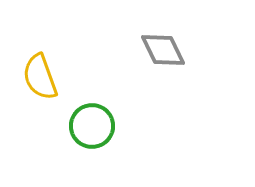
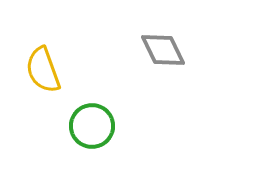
yellow semicircle: moved 3 px right, 7 px up
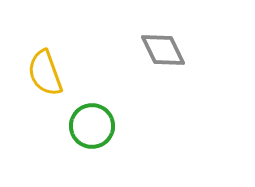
yellow semicircle: moved 2 px right, 3 px down
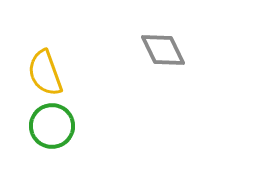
green circle: moved 40 px left
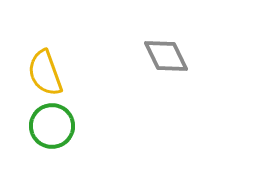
gray diamond: moved 3 px right, 6 px down
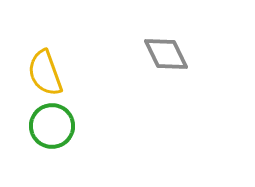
gray diamond: moved 2 px up
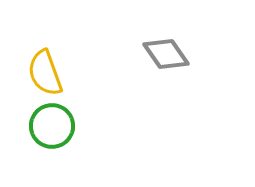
gray diamond: rotated 9 degrees counterclockwise
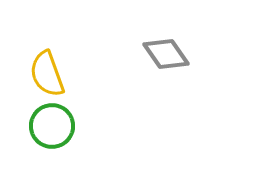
yellow semicircle: moved 2 px right, 1 px down
